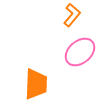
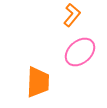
orange trapezoid: moved 2 px right, 2 px up
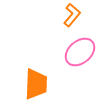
orange trapezoid: moved 2 px left, 2 px down
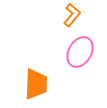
pink ellipse: rotated 20 degrees counterclockwise
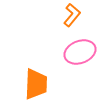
pink ellipse: rotated 40 degrees clockwise
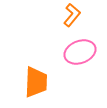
orange trapezoid: moved 2 px up
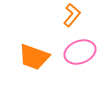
orange trapezoid: moved 2 px left, 25 px up; rotated 108 degrees clockwise
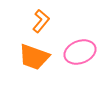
orange L-shape: moved 31 px left, 6 px down
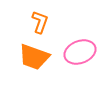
orange L-shape: moved 1 px left, 1 px down; rotated 20 degrees counterclockwise
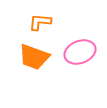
orange L-shape: rotated 105 degrees counterclockwise
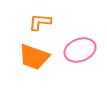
pink ellipse: moved 2 px up
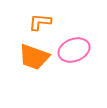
pink ellipse: moved 6 px left
